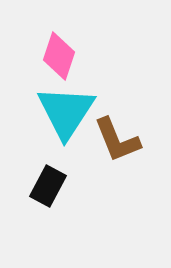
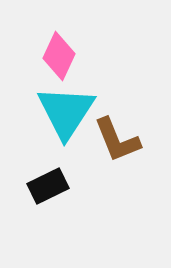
pink diamond: rotated 6 degrees clockwise
black rectangle: rotated 36 degrees clockwise
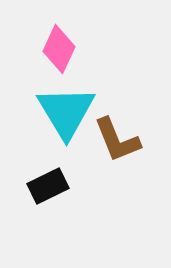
pink diamond: moved 7 px up
cyan triangle: rotated 4 degrees counterclockwise
